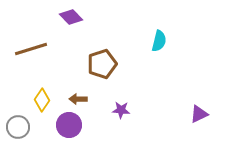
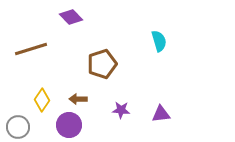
cyan semicircle: rotated 30 degrees counterclockwise
purple triangle: moved 38 px left; rotated 18 degrees clockwise
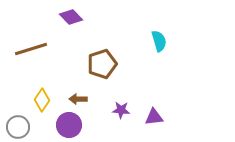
purple triangle: moved 7 px left, 3 px down
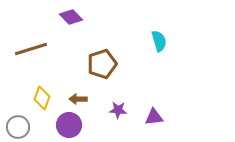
yellow diamond: moved 2 px up; rotated 15 degrees counterclockwise
purple star: moved 3 px left
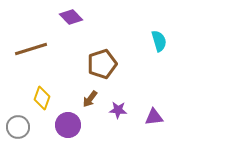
brown arrow: moved 12 px right; rotated 54 degrees counterclockwise
purple circle: moved 1 px left
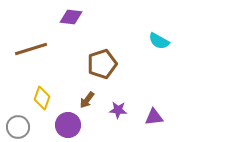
purple diamond: rotated 40 degrees counterclockwise
cyan semicircle: rotated 135 degrees clockwise
brown arrow: moved 3 px left, 1 px down
